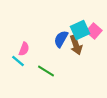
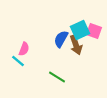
pink square: rotated 21 degrees counterclockwise
green line: moved 11 px right, 6 px down
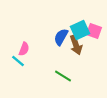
blue semicircle: moved 2 px up
green line: moved 6 px right, 1 px up
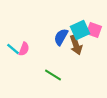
pink square: moved 1 px up
cyan line: moved 5 px left, 12 px up
green line: moved 10 px left, 1 px up
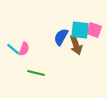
cyan square: rotated 30 degrees clockwise
green line: moved 17 px left, 2 px up; rotated 18 degrees counterclockwise
